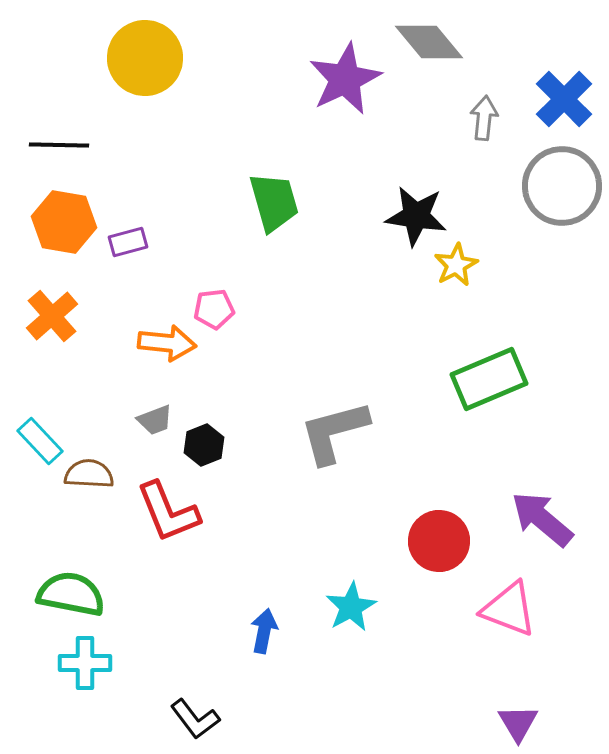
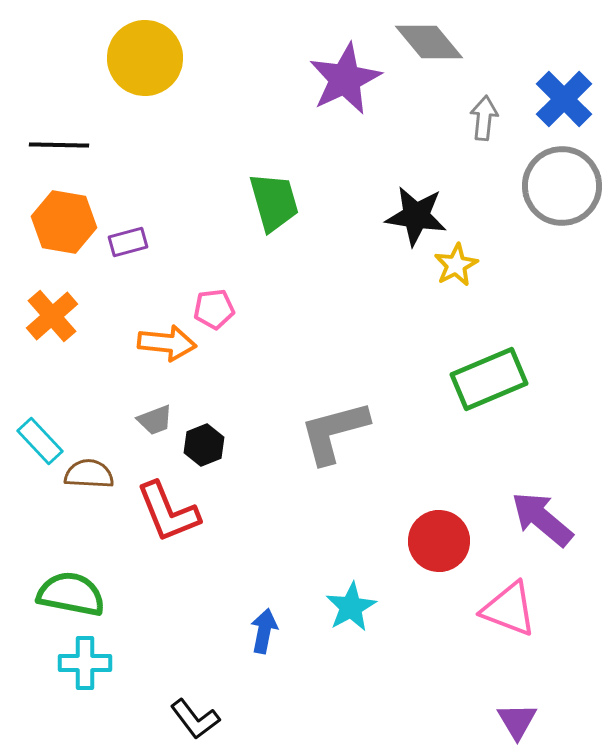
purple triangle: moved 1 px left, 2 px up
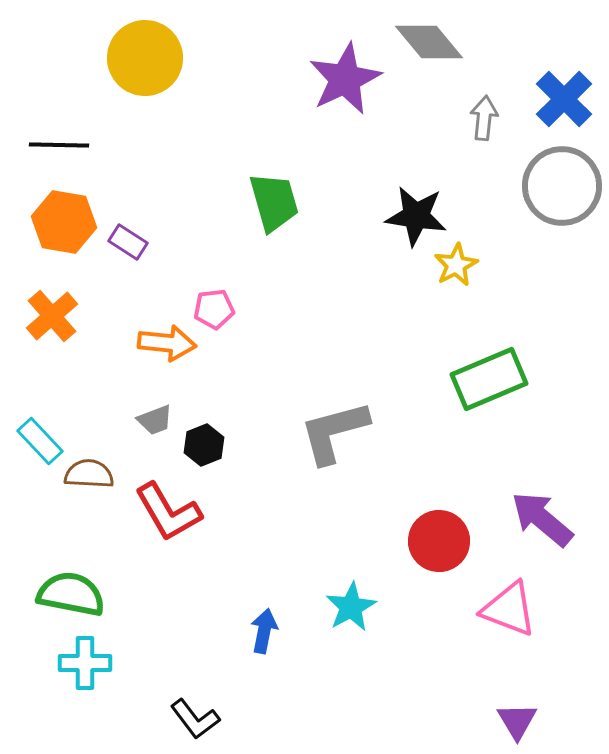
purple rectangle: rotated 48 degrees clockwise
red L-shape: rotated 8 degrees counterclockwise
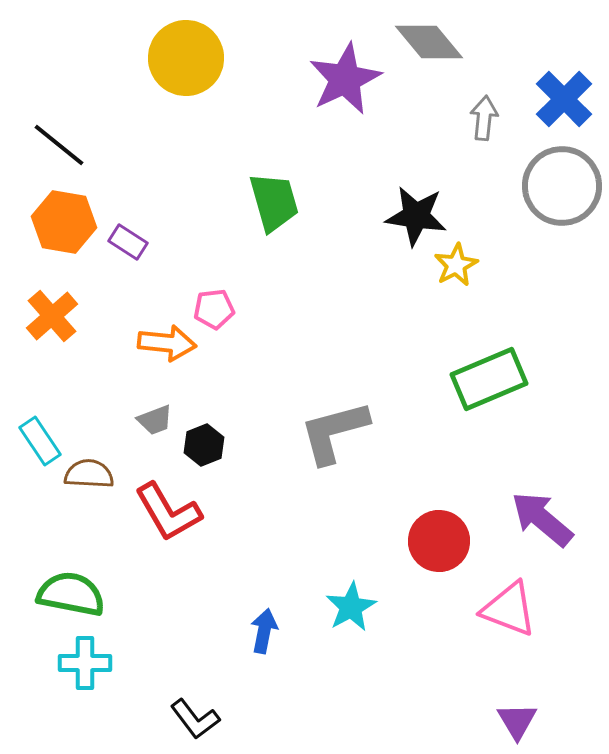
yellow circle: moved 41 px right
black line: rotated 38 degrees clockwise
cyan rectangle: rotated 9 degrees clockwise
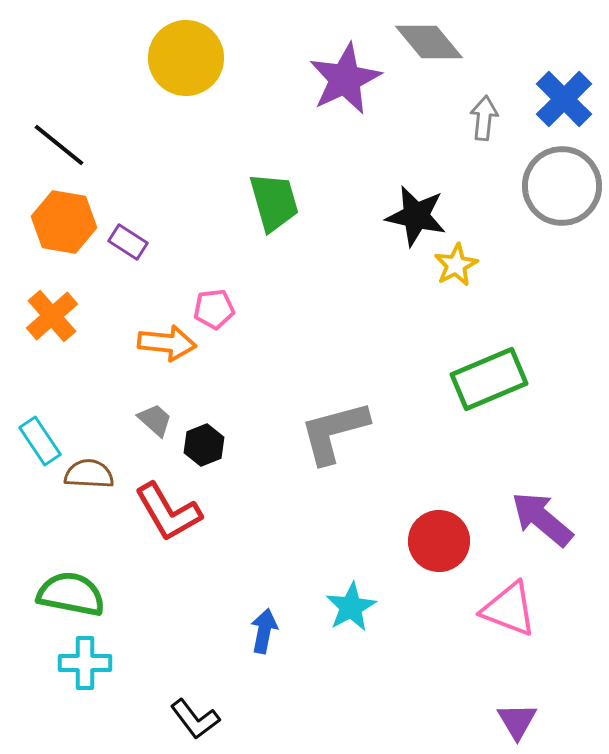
black star: rotated 4 degrees clockwise
gray trapezoid: rotated 117 degrees counterclockwise
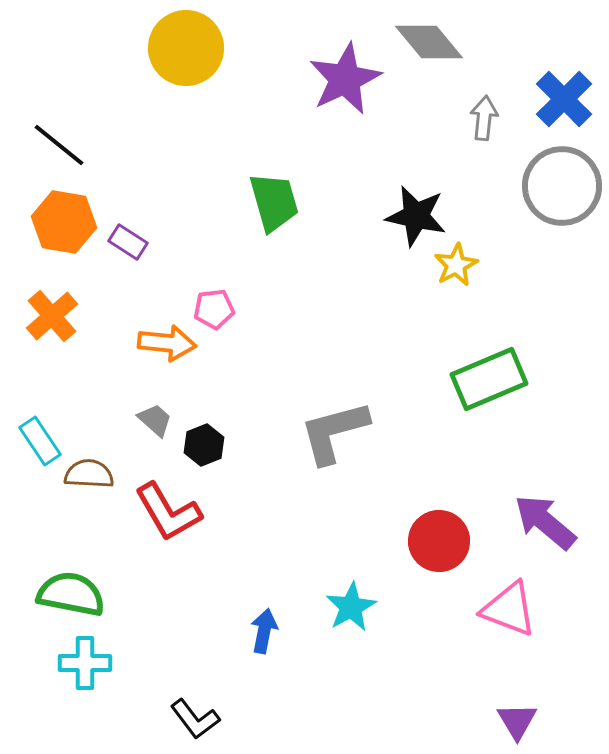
yellow circle: moved 10 px up
purple arrow: moved 3 px right, 3 px down
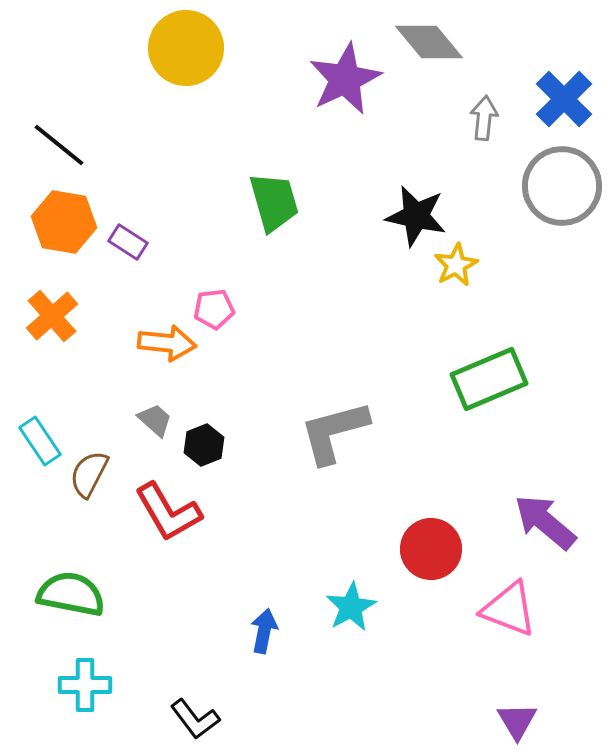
brown semicircle: rotated 66 degrees counterclockwise
red circle: moved 8 px left, 8 px down
cyan cross: moved 22 px down
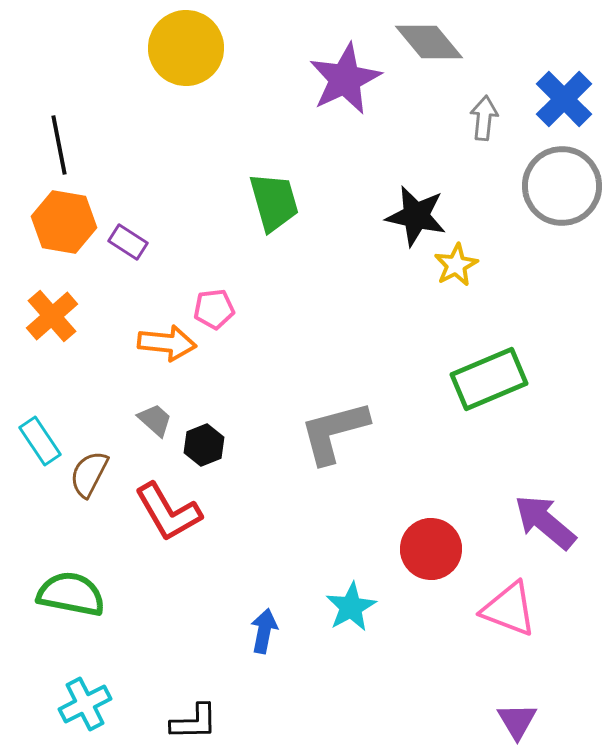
black line: rotated 40 degrees clockwise
cyan cross: moved 19 px down; rotated 27 degrees counterclockwise
black L-shape: moved 1 px left, 3 px down; rotated 54 degrees counterclockwise
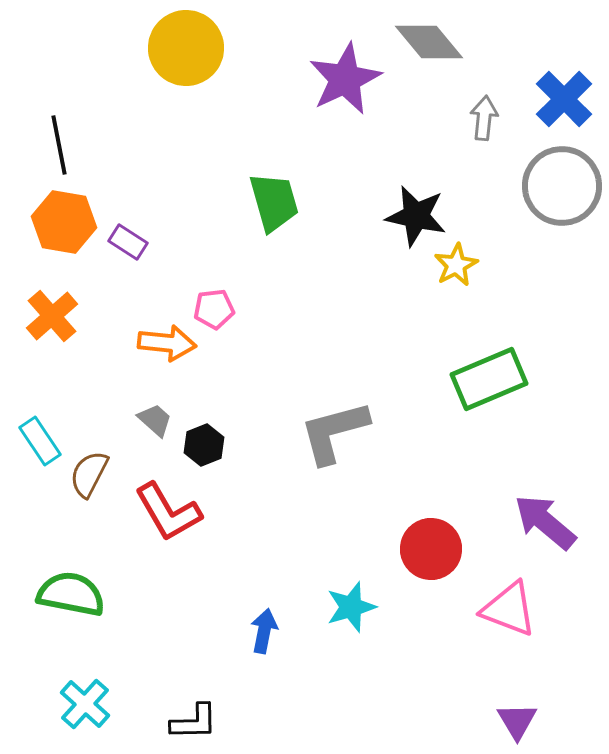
cyan star: rotated 12 degrees clockwise
cyan cross: rotated 21 degrees counterclockwise
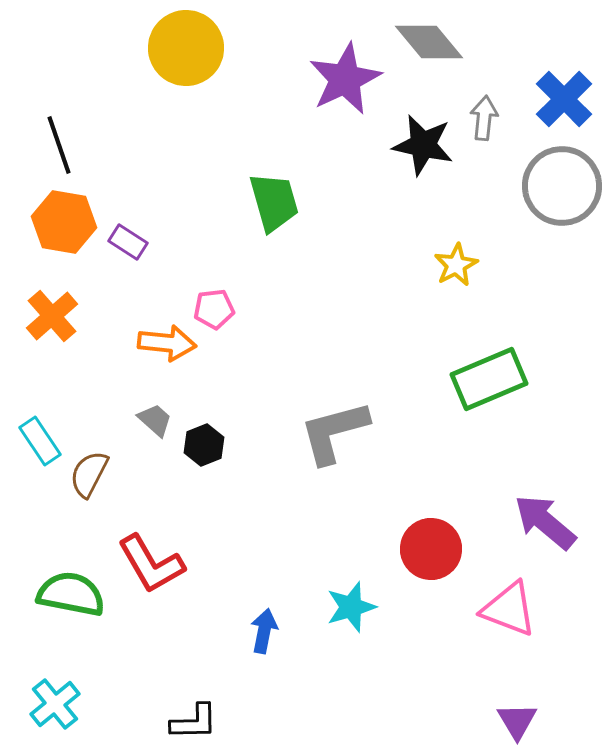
black line: rotated 8 degrees counterclockwise
black star: moved 7 px right, 71 px up
red L-shape: moved 17 px left, 52 px down
cyan cross: moved 30 px left; rotated 9 degrees clockwise
